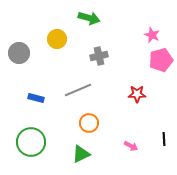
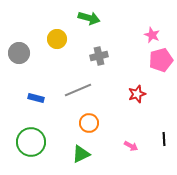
red star: rotated 18 degrees counterclockwise
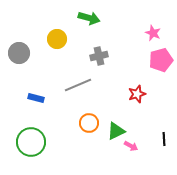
pink star: moved 1 px right, 2 px up
gray line: moved 5 px up
green triangle: moved 35 px right, 23 px up
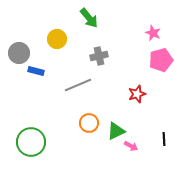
green arrow: rotated 35 degrees clockwise
blue rectangle: moved 27 px up
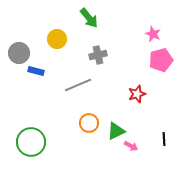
pink star: moved 1 px down
gray cross: moved 1 px left, 1 px up
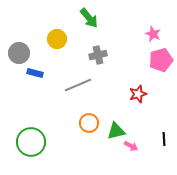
blue rectangle: moved 1 px left, 2 px down
red star: moved 1 px right
green triangle: rotated 12 degrees clockwise
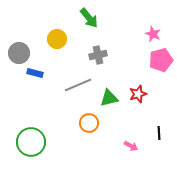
green triangle: moved 7 px left, 33 px up
black line: moved 5 px left, 6 px up
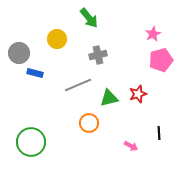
pink star: rotated 21 degrees clockwise
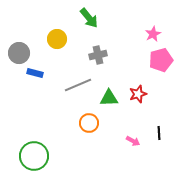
green triangle: rotated 12 degrees clockwise
green circle: moved 3 px right, 14 px down
pink arrow: moved 2 px right, 5 px up
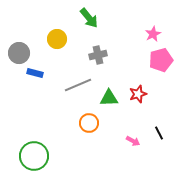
black line: rotated 24 degrees counterclockwise
